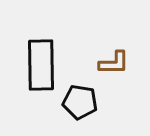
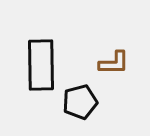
black pentagon: rotated 24 degrees counterclockwise
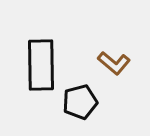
brown L-shape: rotated 40 degrees clockwise
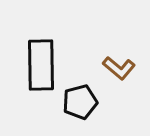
brown L-shape: moved 5 px right, 5 px down
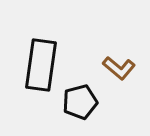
black rectangle: rotated 9 degrees clockwise
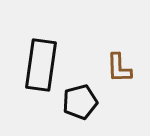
brown L-shape: rotated 48 degrees clockwise
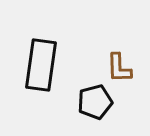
black pentagon: moved 15 px right
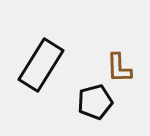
black rectangle: rotated 24 degrees clockwise
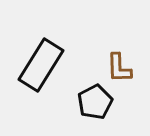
black pentagon: rotated 12 degrees counterclockwise
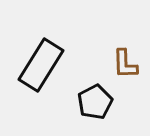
brown L-shape: moved 6 px right, 4 px up
